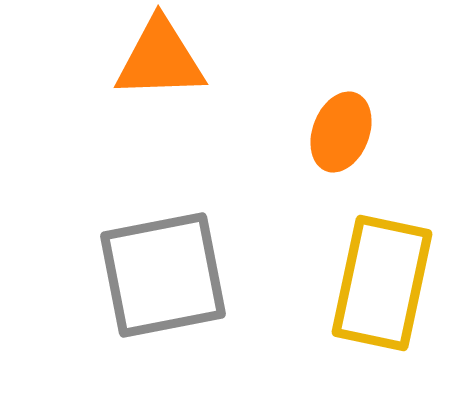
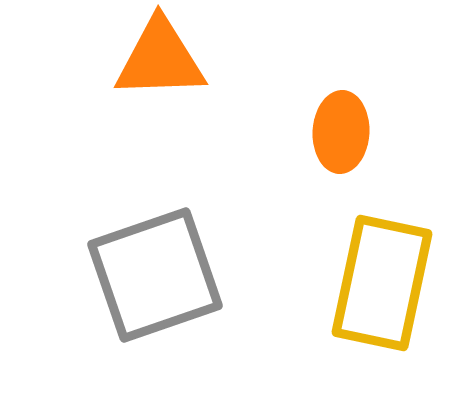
orange ellipse: rotated 18 degrees counterclockwise
gray square: moved 8 px left; rotated 8 degrees counterclockwise
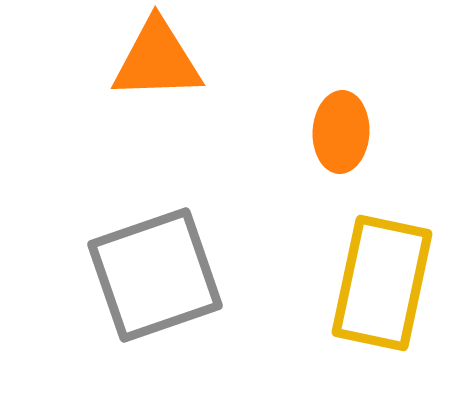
orange triangle: moved 3 px left, 1 px down
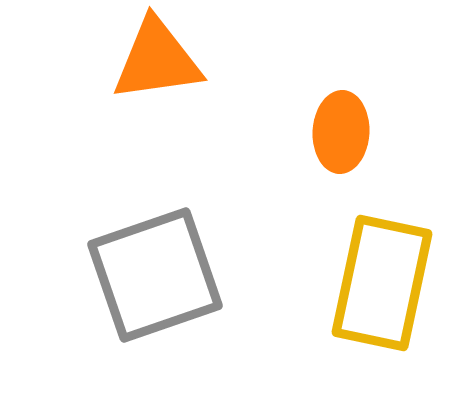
orange triangle: rotated 6 degrees counterclockwise
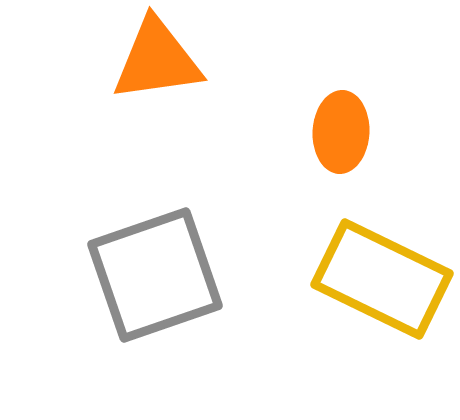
yellow rectangle: moved 4 px up; rotated 76 degrees counterclockwise
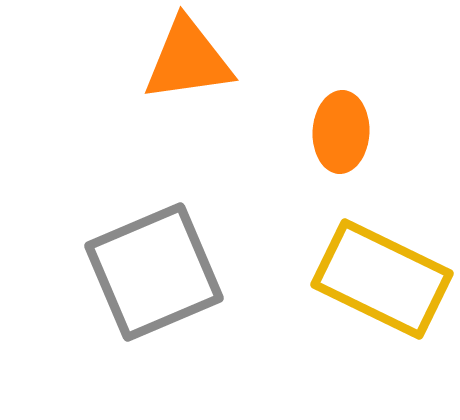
orange triangle: moved 31 px right
gray square: moved 1 px left, 3 px up; rotated 4 degrees counterclockwise
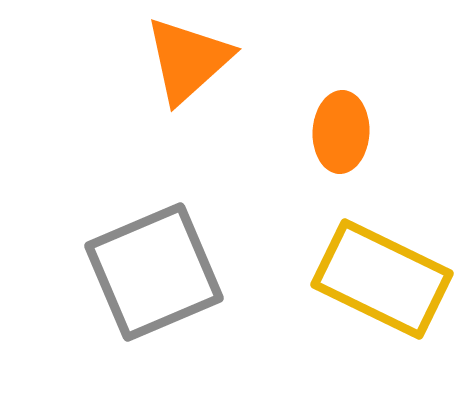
orange triangle: rotated 34 degrees counterclockwise
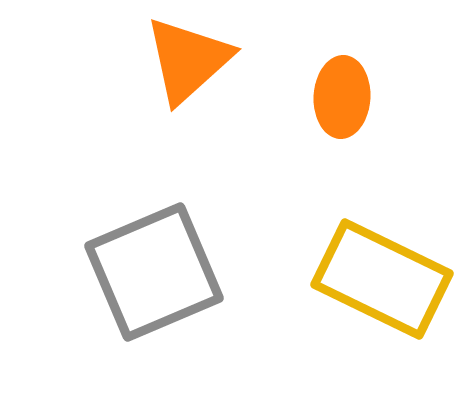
orange ellipse: moved 1 px right, 35 px up
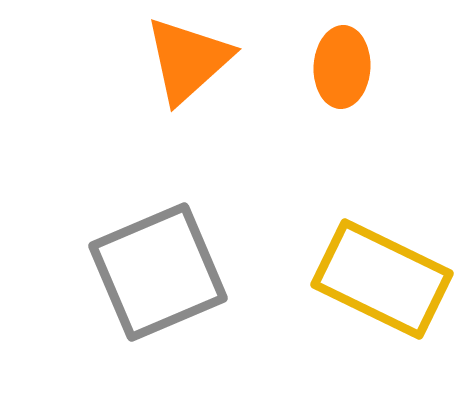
orange ellipse: moved 30 px up
gray square: moved 4 px right
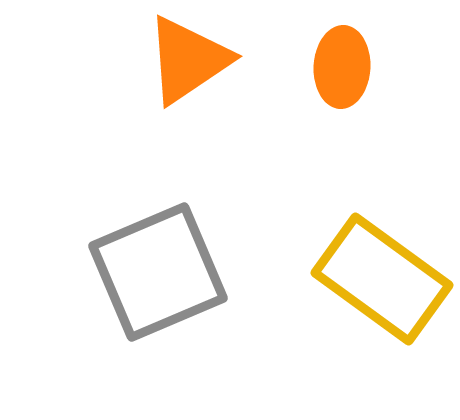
orange triangle: rotated 8 degrees clockwise
yellow rectangle: rotated 10 degrees clockwise
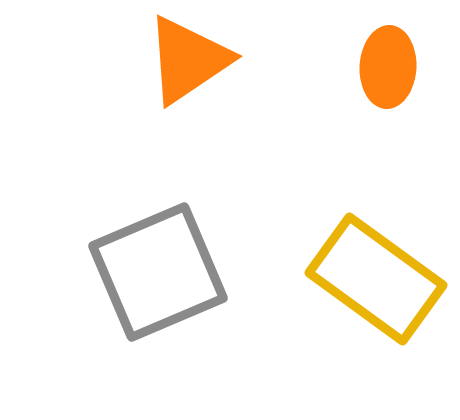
orange ellipse: moved 46 px right
yellow rectangle: moved 6 px left
